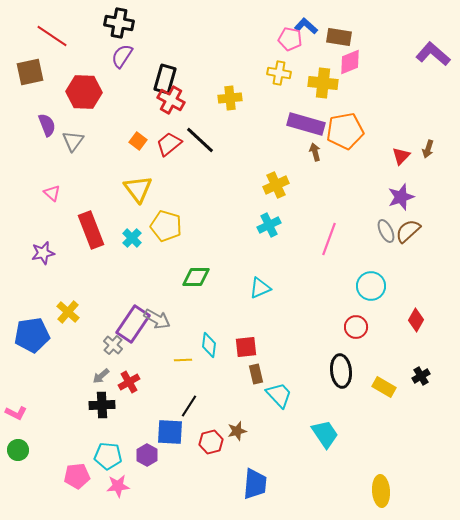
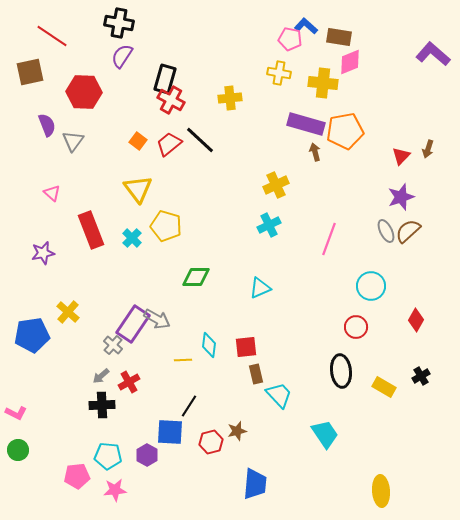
pink star at (118, 486): moved 3 px left, 4 px down
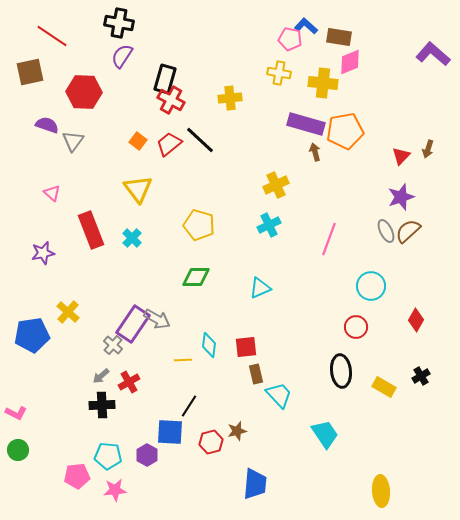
purple semicircle at (47, 125): rotated 50 degrees counterclockwise
yellow pentagon at (166, 226): moved 33 px right, 1 px up
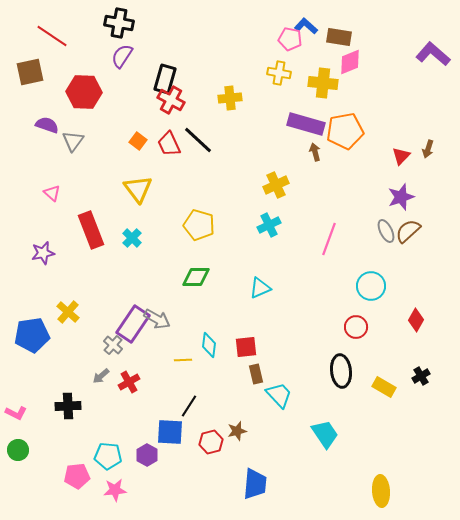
black line at (200, 140): moved 2 px left
red trapezoid at (169, 144): rotated 76 degrees counterclockwise
black cross at (102, 405): moved 34 px left, 1 px down
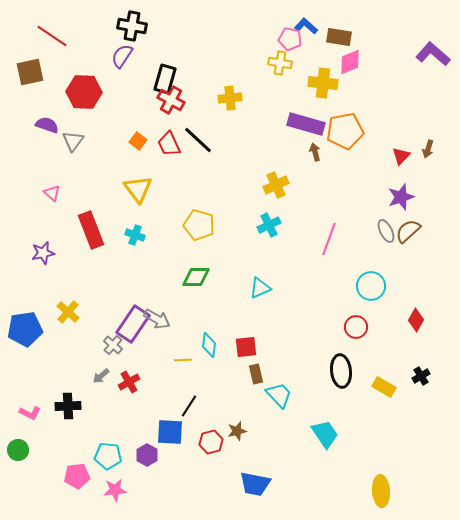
black cross at (119, 23): moved 13 px right, 3 px down
yellow cross at (279, 73): moved 1 px right, 10 px up
cyan cross at (132, 238): moved 3 px right, 3 px up; rotated 24 degrees counterclockwise
blue pentagon at (32, 335): moved 7 px left, 6 px up
pink L-shape at (16, 413): moved 14 px right
blue trapezoid at (255, 484): rotated 96 degrees clockwise
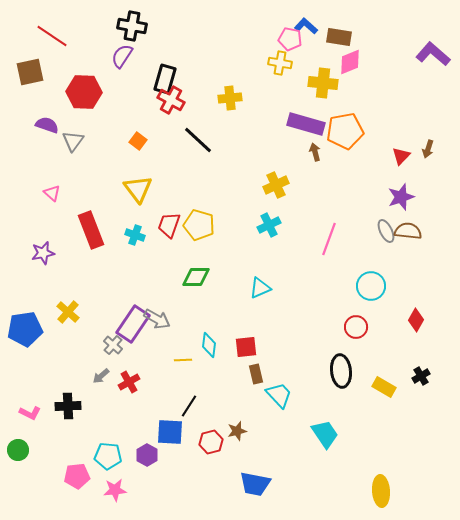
red trapezoid at (169, 144): moved 81 px down; rotated 44 degrees clockwise
brown semicircle at (408, 231): rotated 48 degrees clockwise
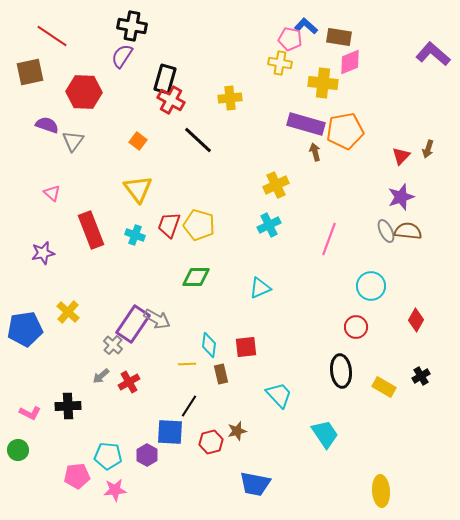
yellow line at (183, 360): moved 4 px right, 4 px down
brown rectangle at (256, 374): moved 35 px left
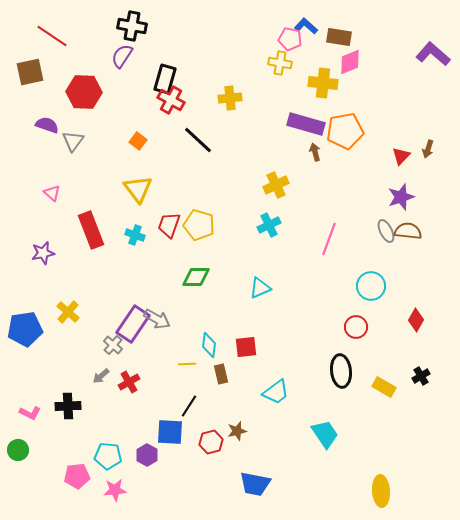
cyan trapezoid at (279, 395): moved 3 px left, 3 px up; rotated 96 degrees clockwise
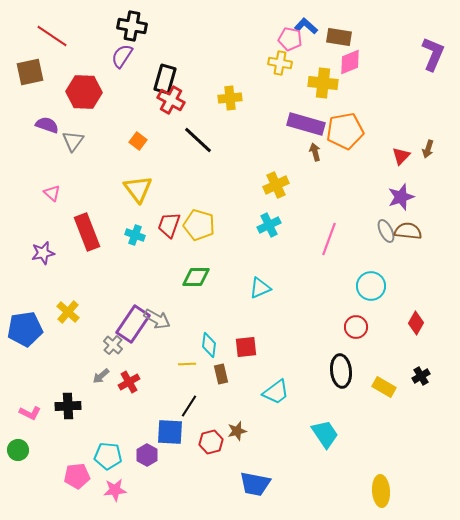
purple L-shape at (433, 54): rotated 72 degrees clockwise
red rectangle at (91, 230): moved 4 px left, 2 px down
red diamond at (416, 320): moved 3 px down
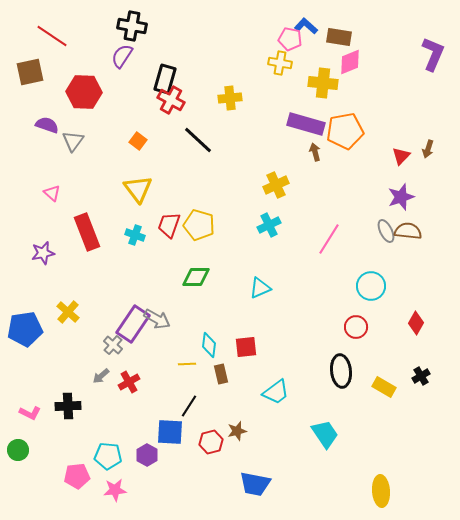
pink line at (329, 239): rotated 12 degrees clockwise
